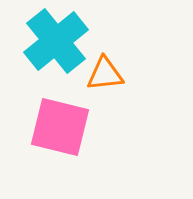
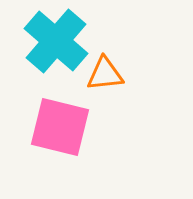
cyan cross: rotated 10 degrees counterclockwise
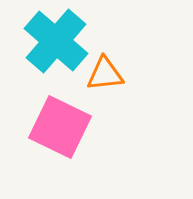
pink square: rotated 12 degrees clockwise
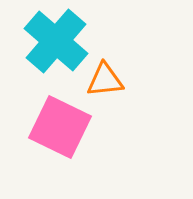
orange triangle: moved 6 px down
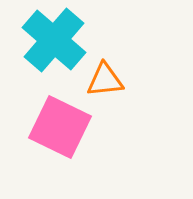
cyan cross: moved 2 px left, 1 px up
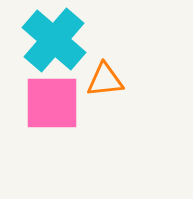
pink square: moved 8 px left, 24 px up; rotated 26 degrees counterclockwise
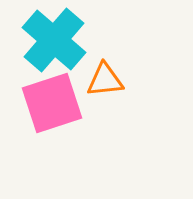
pink square: rotated 18 degrees counterclockwise
